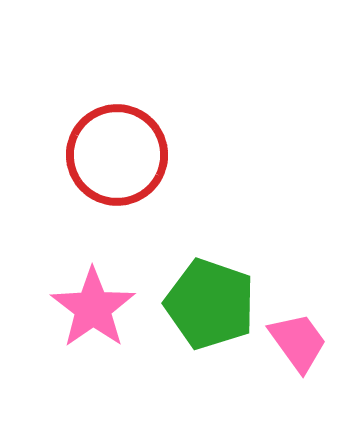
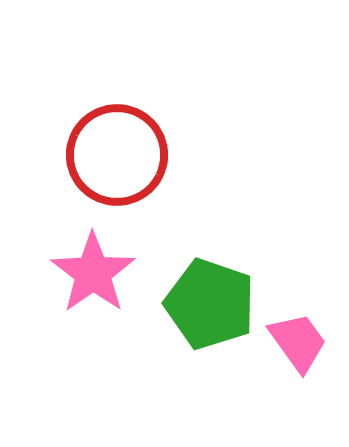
pink star: moved 35 px up
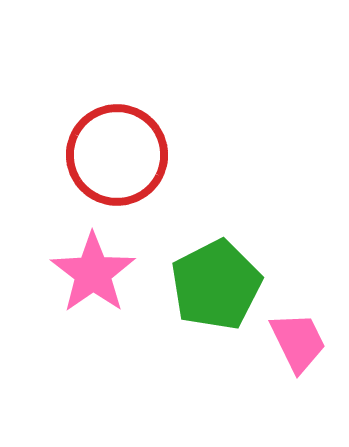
green pentagon: moved 6 px right, 19 px up; rotated 26 degrees clockwise
pink trapezoid: rotated 10 degrees clockwise
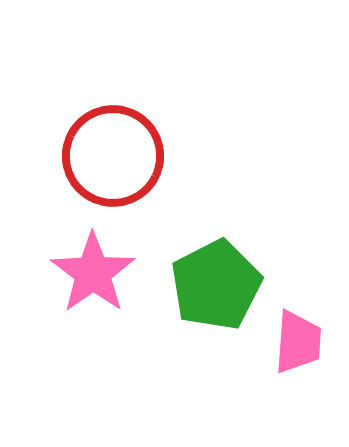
red circle: moved 4 px left, 1 px down
pink trapezoid: rotated 30 degrees clockwise
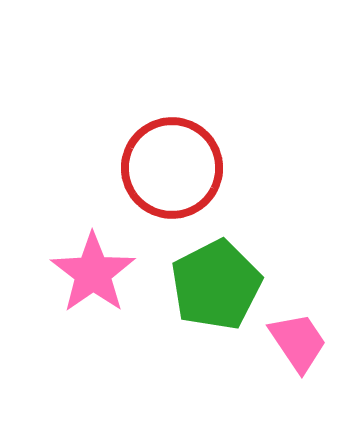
red circle: moved 59 px right, 12 px down
pink trapezoid: rotated 38 degrees counterclockwise
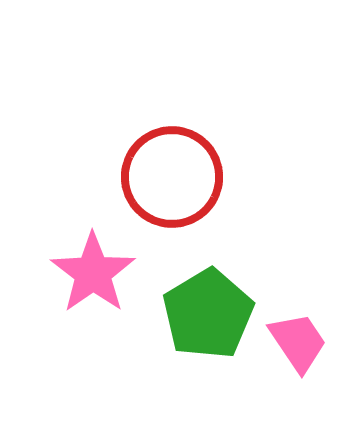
red circle: moved 9 px down
green pentagon: moved 8 px left, 29 px down; rotated 4 degrees counterclockwise
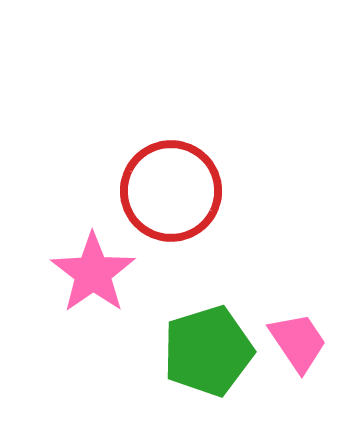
red circle: moved 1 px left, 14 px down
green pentagon: moved 37 px down; rotated 14 degrees clockwise
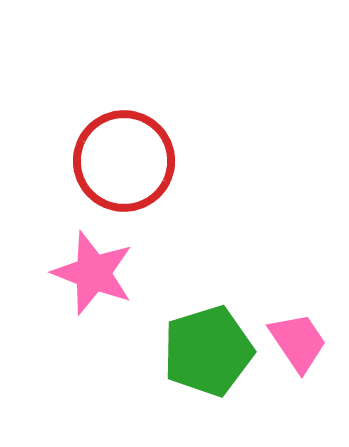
red circle: moved 47 px left, 30 px up
pink star: rotated 16 degrees counterclockwise
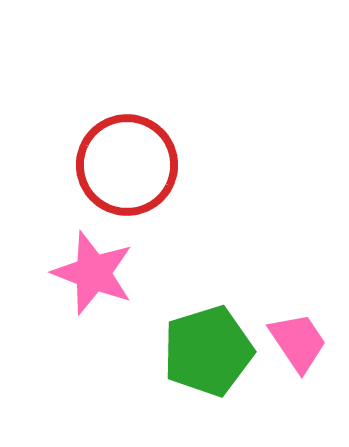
red circle: moved 3 px right, 4 px down
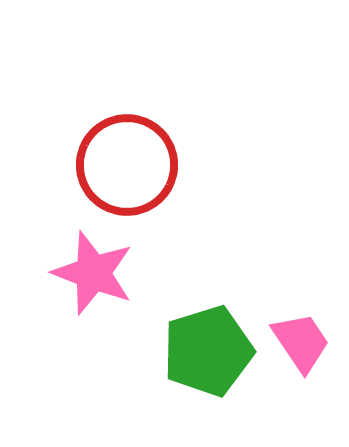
pink trapezoid: moved 3 px right
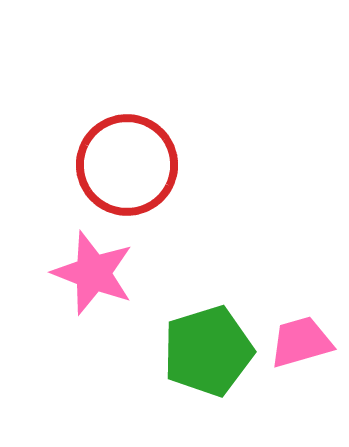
pink trapezoid: rotated 72 degrees counterclockwise
